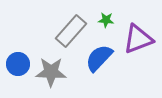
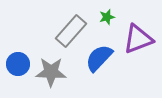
green star: moved 1 px right, 3 px up; rotated 21 degrees counterclockwise
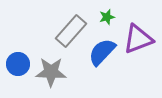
blue semicircle: moved 3 px right, 6 px up
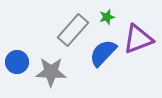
gray rectangle: moved 2 px right, 1 px up
blue semicircle: moved 1 px right, 1 px down
blue circle: moved 1 px left, 2 px up
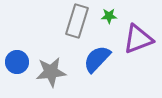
green star: moved 2 px right, 1 px up; rotated 14 degrees clockwise
gray rectangle: moved 4 px right, 9 px up; rotated 24 degrees counterclockwise
blue semicircle: moved 6 px left, 6 px down
gray star: rotated 8 degrees counterclockwise
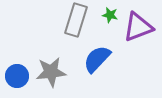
green star: moved 1 px right, 1 px up; rotated 14 degrees clockwise
gray rectangle: moved 1 px left, 1 px up
purple triangle: moved 12 px up
blue circle: moved 14 px down
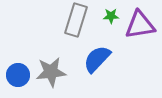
green star: moved 1 px right, 1 px down; rotated 14 degrees counterclockwise
purple triangle: moved 2 px right, 2 px up; rotated 12 degrees clockwise
blue circle: moved 1 px right, 1 px up
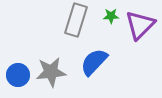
purple triangle: rotated 36 degrees counterclockwise
blue semicircle: moved 3 px left, 3 px down
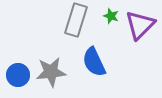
green star: rotated 21 degrees clockwise
blue semicircle: rotated 68 degrees counterclockwise
